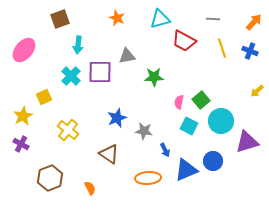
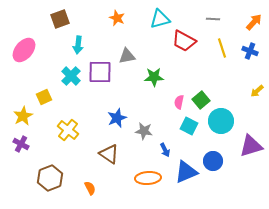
purple triangle: moved 4 px right, 4 px down
blue triangle: moved 2 px down
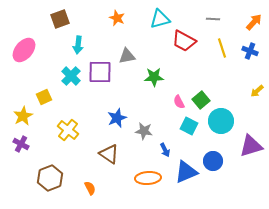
pink semicircle: rotated 40 degrees counterclockwise
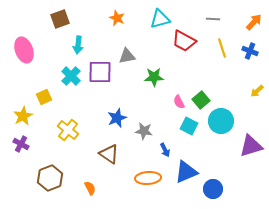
pink ellipse: rotated 60 degrees counterclockwise
blue circle: moved 28 px down
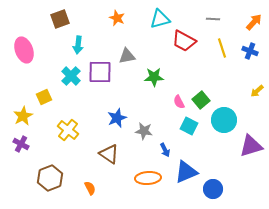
cyan circle: moved 3 px right, 1 px up
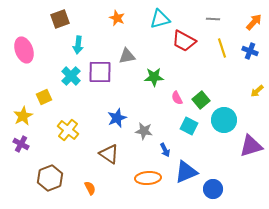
pink semicircle: moved 2 px left, 4 px up
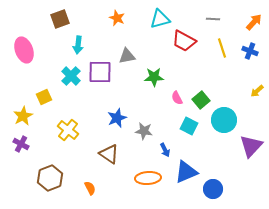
purple triangle: rotated 30 degrees counterclockwise
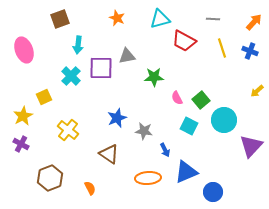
purple square: moved 1 px right, 4 px up
blue circle: moved 3 px down
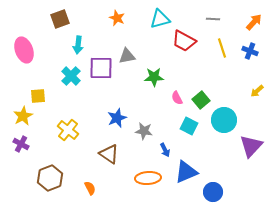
yellow square: moved 6 px left, 1 px up; rotated 21 degrees clockwise
